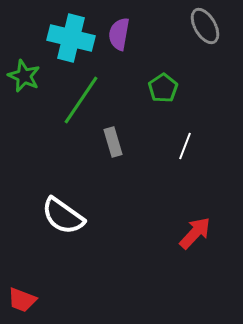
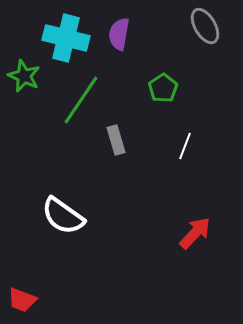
cyan cross: moved 5 px left
gray rectangle: moved 3 px right, 2 px up
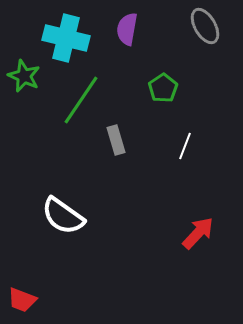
purple semicircle: moved 8 px right, 5 px up
red arrow: moved 3 px right
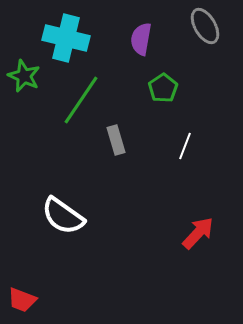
purple semicircle: moved 14 px right, 10 px down
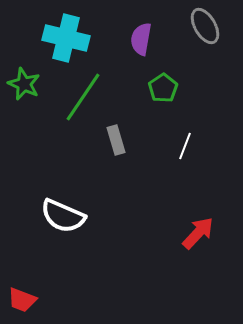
green star: moved 8 px down
green line: moved 2 px right, 3 px up
white semicircle: rotated 12 degrees counterclockwise
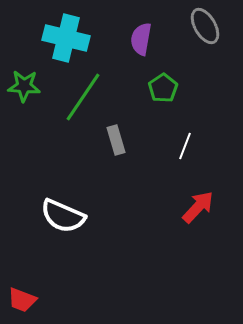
green star: moved 2 px down; rotated 20 degrees counterclockwise
red arrow: moved 26 px up
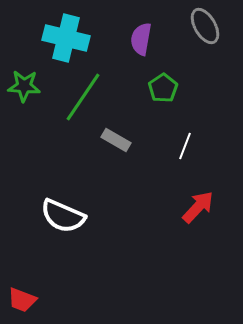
gray rectangle: rotated 44 degrees counterclockwise
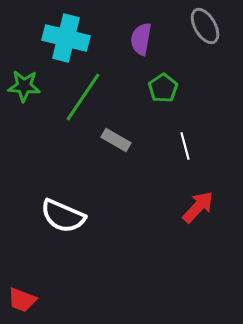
white line: rotated 36 degrees counterclockwise
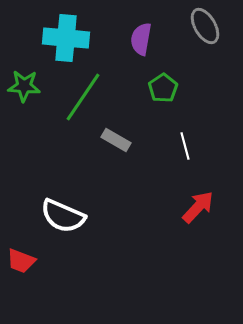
cyan cross: rotated 9 degrees counterclockwise
red trapezoid: moved 1 px left, 39 px up
